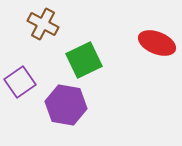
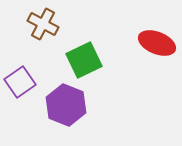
purple hexagon: rotated 12 degrees clockwise
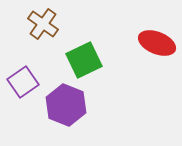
brown cross: rotated 8 degrees clockwise
purple square: moved 3 px right
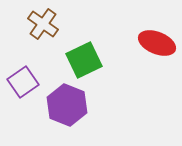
purple hexagon: moved 1 px right
